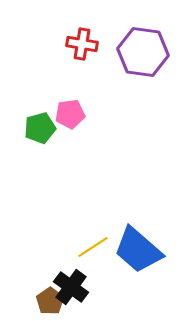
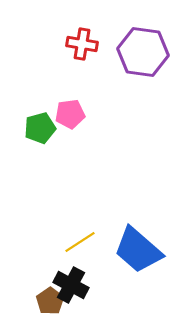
yellow line: moved 13 px left, 5 px up
black cross: moved 2 px up; rotated 8 degrees counterclockwise
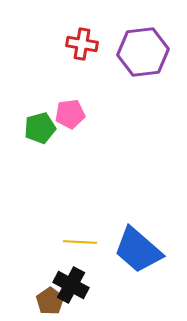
purple hexagon: rotated 15 degrees counterclockwise
yellow line: rotated 36 degrees clockwise
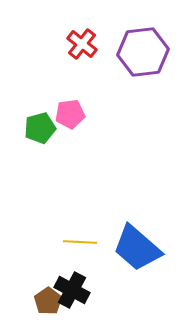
red cross: rotated 28 degrees clockwise
blue trapezoid: moved 1 px left, 2 px up
black cross: moved 1 px right, 5 px down
brown pentagon: moved 2 px left
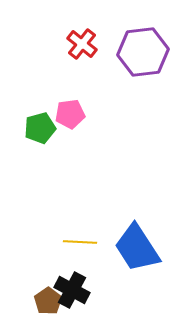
blue trapezoid: rotated 16 degrees clockwise
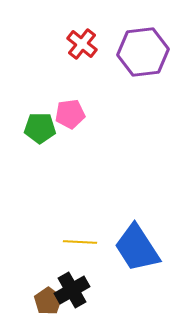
green pentagon: rotated 16 degrees clockwise
black cross: rotated 32 degrees clockwise
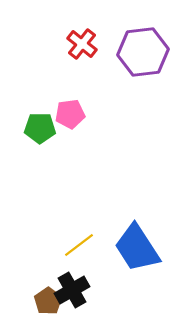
yellow line: moved 1 px left, 3 px down; rotated 40 degrees counterclockwise
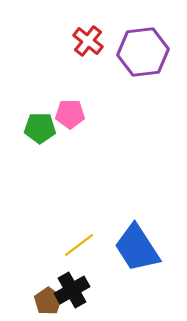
red cross: moved 6 px right, 3 px up
pink pentagon: rotated 8 degrees clockwise
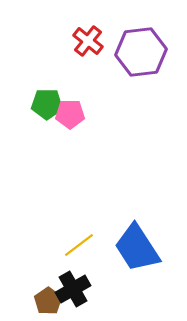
purple hexagon: moved 2 px left
green pentagon: moved 7 px right, 24 px up
black cross: moved 1 px right, 1 px up
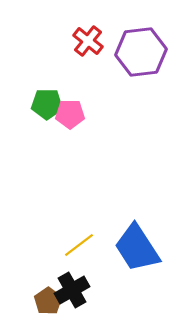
black cross: moved 1 px left, 1 px down
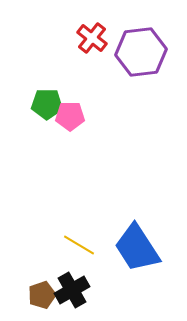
red cross: moved 4 px right, 3 px up
pink pentagon: moved 2 px down
yellow line: rotated 68 degrees clockwise
brown pentagon: moved 6 px left, 6 px up; rotated 16 degrees clockwise
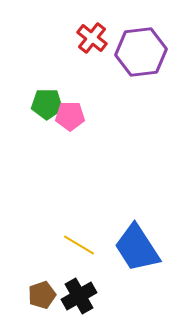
black cross: moved 7 px right, 6 px down
